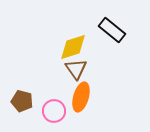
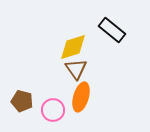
pink circle: moved 1 px left, 1 px up
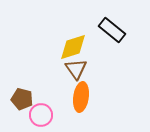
orange ellipse: rotated 8 degrees counterclockwise
brown pentagon: moved 2 px up
pink circle: moved 12 px left, 5 px down
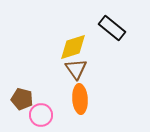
black rectangle: moved 2 px up
orange ellipse: moved 1 px left, 2 px down; rotated 12 degrees counterclockwise
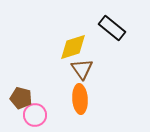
brown triangle: moved 6 px right
brown pentagon: moved 1 px left, 1 px up
pink circle: moved 6 px left
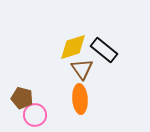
black rectangle: moved 8 px left, 22 px down
brown pentagon: moved 1 px right
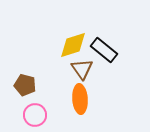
yellow diamond: moved 2 px up
brown pentagon: moved 3 px right, 13 px up
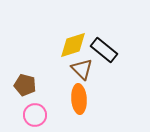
brown triangle: rotated 10 degrees counterclockwise
orange ellipse: moved 1 px left
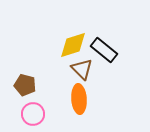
pink circle: moved 2 px left, 1 px up
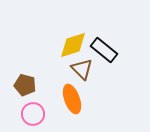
orange ellipse: moved 7 px left; rotated 16 degrees counterclockwise
